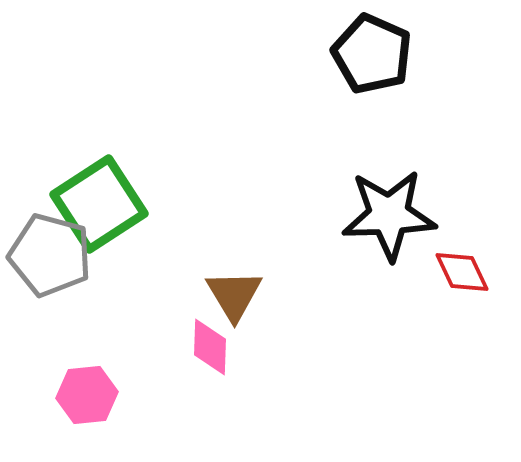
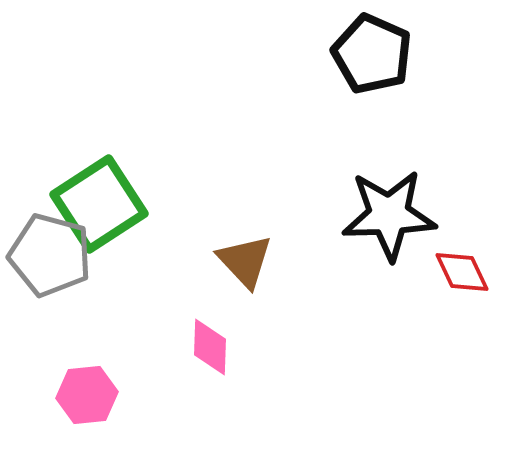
brown triangle: moved 11 px right, 34 px up; rotated 12 degrees counterclockwise
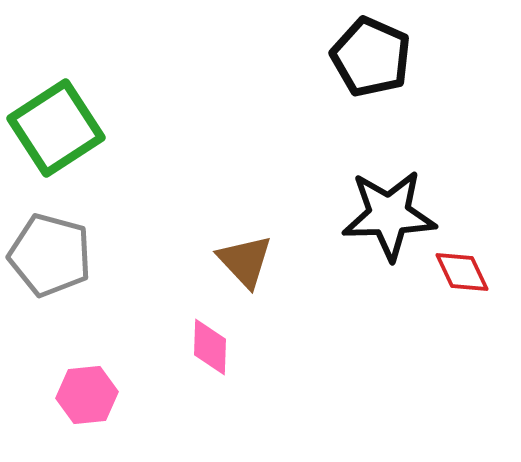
black pentagon: moved 1 px left, 3 px down
green square: moved 43 px left, 76 px up
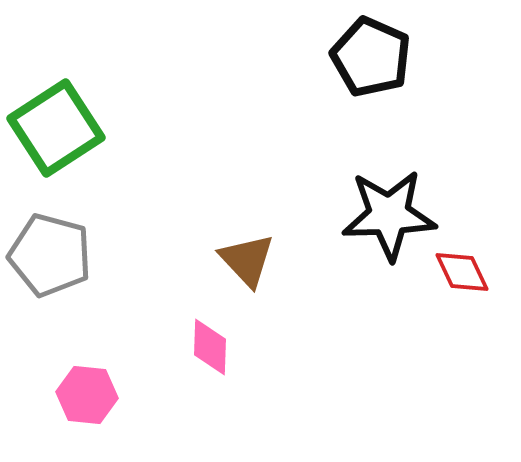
brown triangle: moved 2 px right, 1 px up
pink hexagon: rotated 12 degrees clockwise
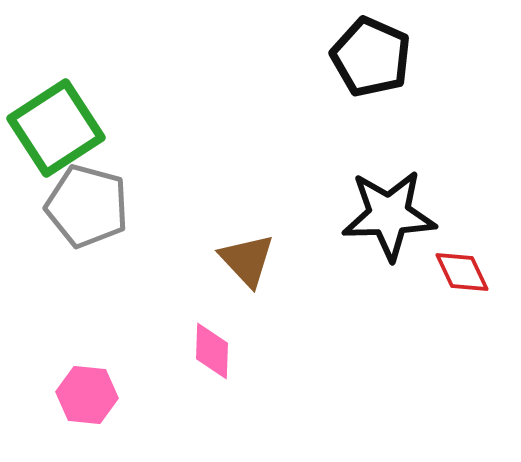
gray pentagon: moved 37 px right, 49 px up
pink diamond: moved 2 px right, 4 px down
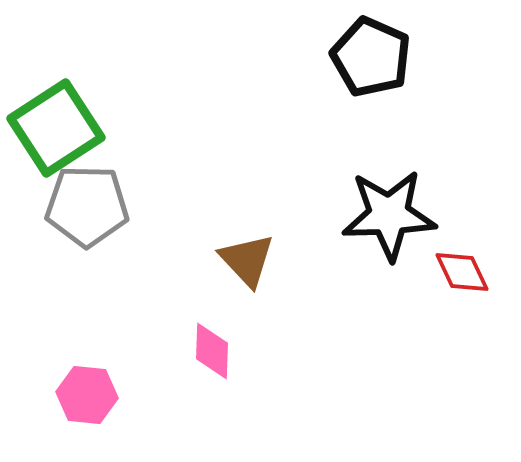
gray pentagon: rotated 14 degrees counterclockwise
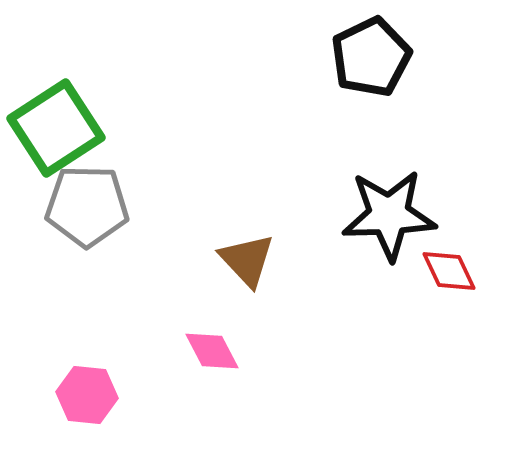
black pentagon: rotated 22 degrees clockwise
red diamond: moved 13 px left, 1 px up
pink diamond: rotated 30 degrees counterclockwise
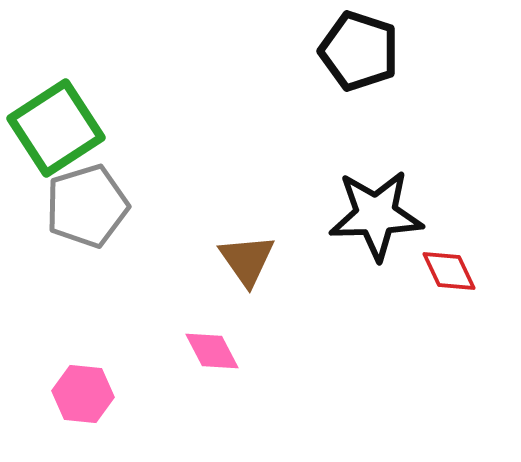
black pentagon: moved 12 px left, 6 px up; rotated 28 degrees counterclockwise
gray pentagon: rotated 18 degrees counterclockwise
black star: moved 13 px left
brown triangle: rotated 8 degrees clockwise
pink hexagon: moved 4 px left, 1 px up
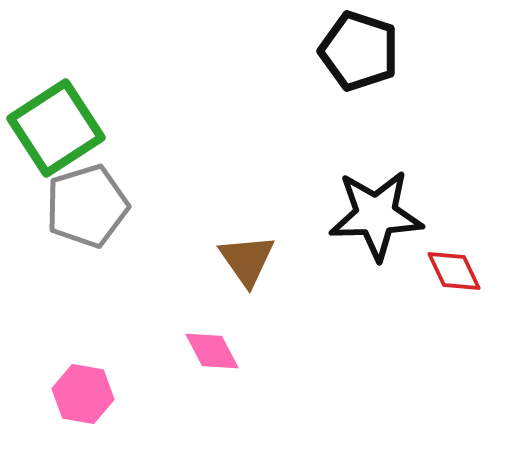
red diamond: moved 5 px right
pink hexagon: rotated 4 degrees clockwise
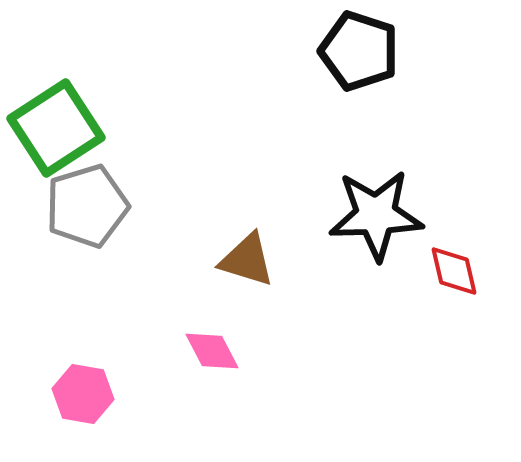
brown triangle: rotated 38 degrees counterclockwise
red diamond: rotated 12 degrees clockwise
